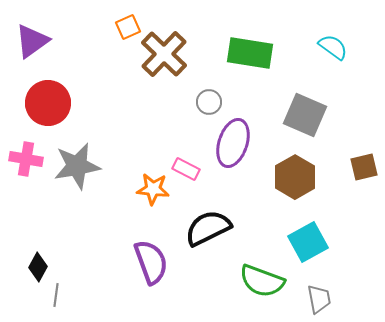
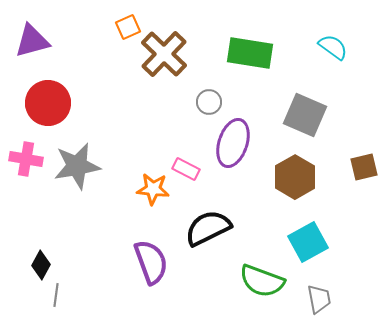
purple triangle: rotated 21 degrees clockwise
black diamond: moved 3 px right, 2 px up
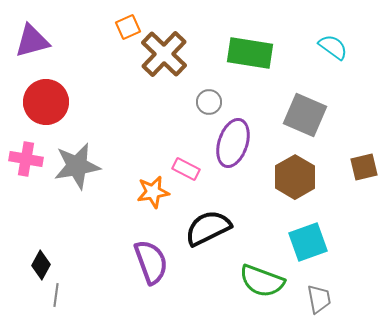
red circle: moved 2 px left, 1 px up
orange star: moved 3 px down; rotated 16 degrees counterclockwise
cyan square: rotated 9 degrees clockwise
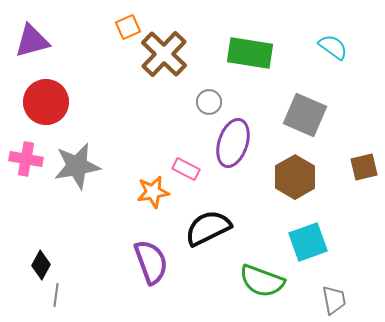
gray trapezoid: moved 15 px right, 1 px down
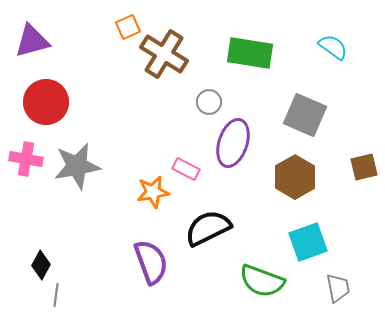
brown cross: rotated 12 degrees counterclockwise
gray trapezoid: moved 4 px right, 12 px up
